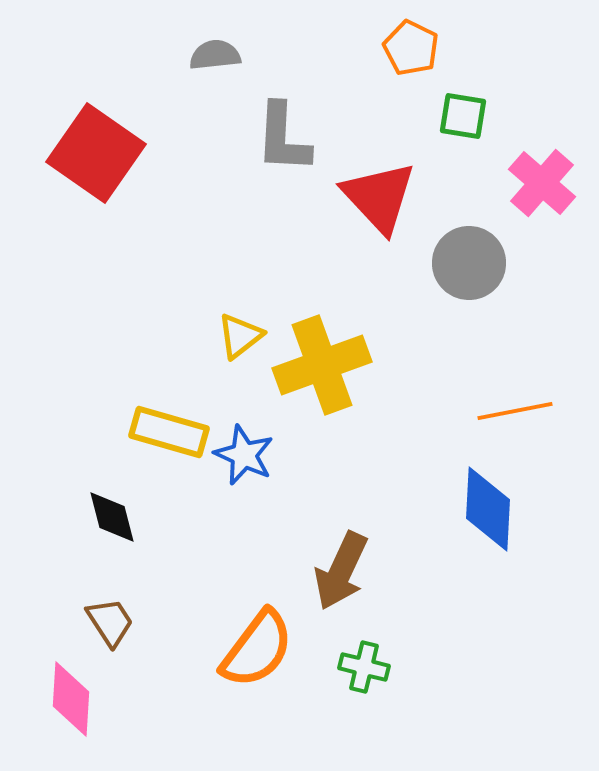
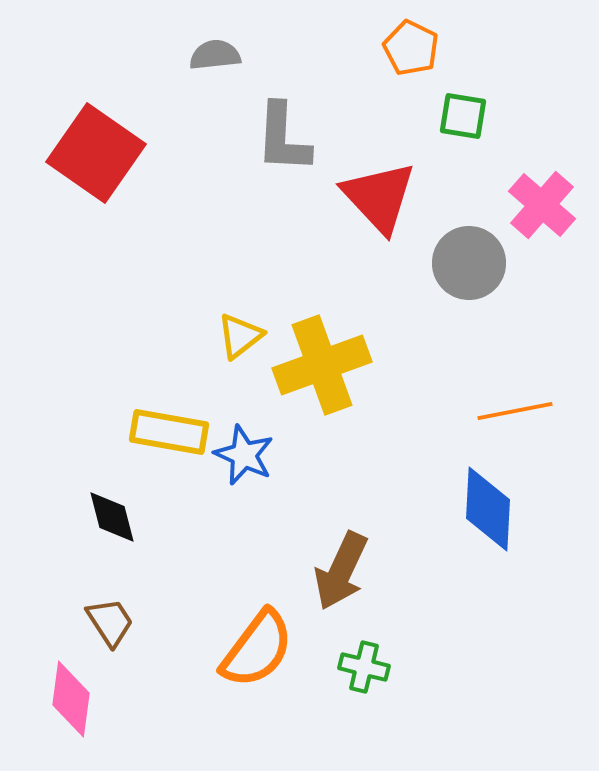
pink cross: moved 22 px down
yellow rectangle: rotated 6 degrees counterclockwise
pink diamond: rotated 4 degrees clockwise
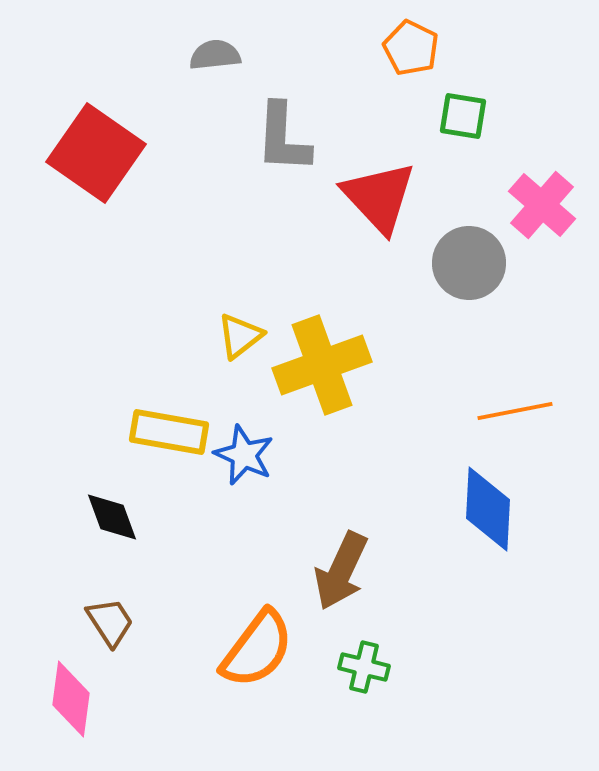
black diamond: rotated 6 degrees counterclockwise
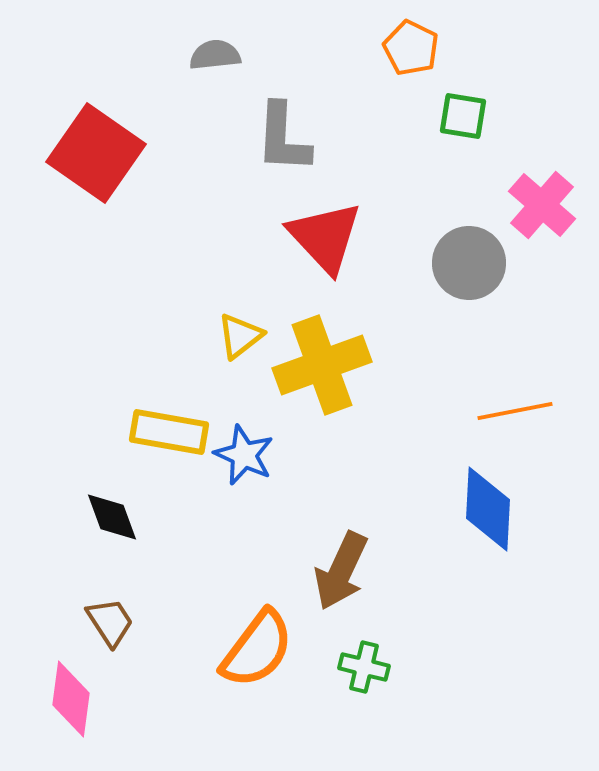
red triangle: moved 54 px left, 40 px down
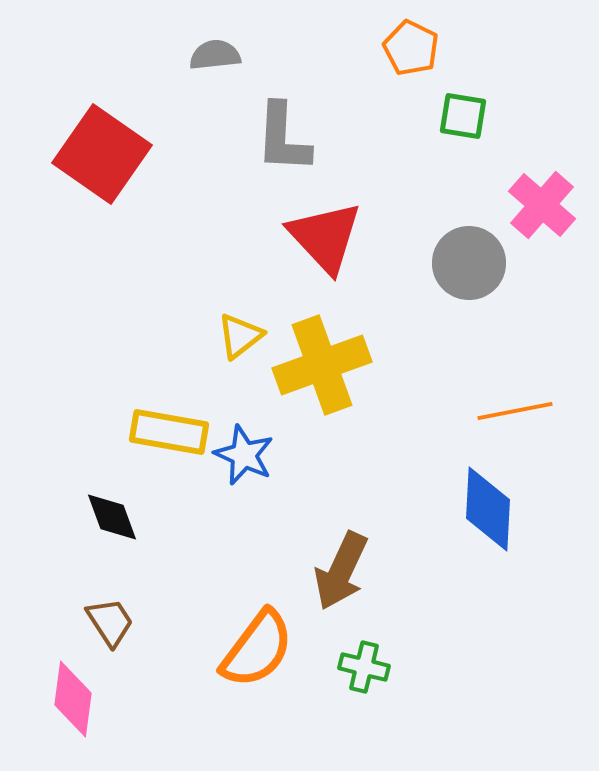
red square: moved 6 px right, 1 px down
pink diamond: moved 2 px right
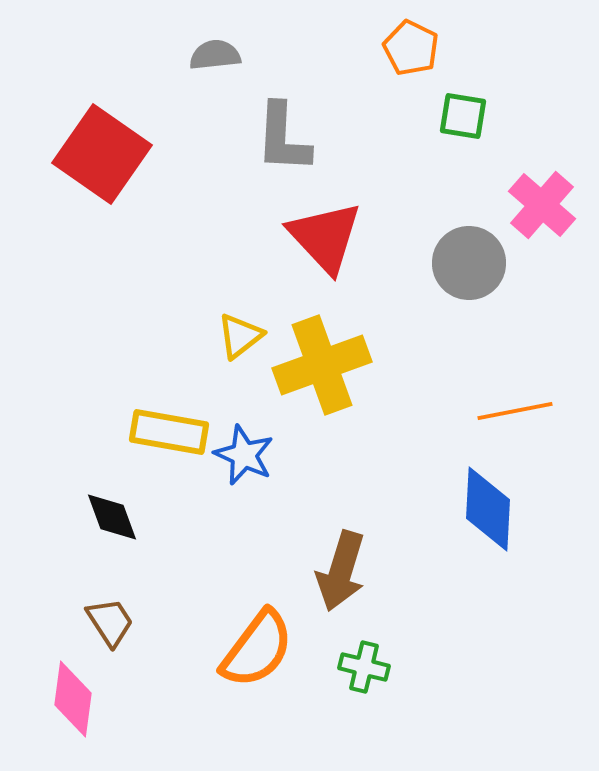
brown arrow: rotated 8 degrees counterclockwise
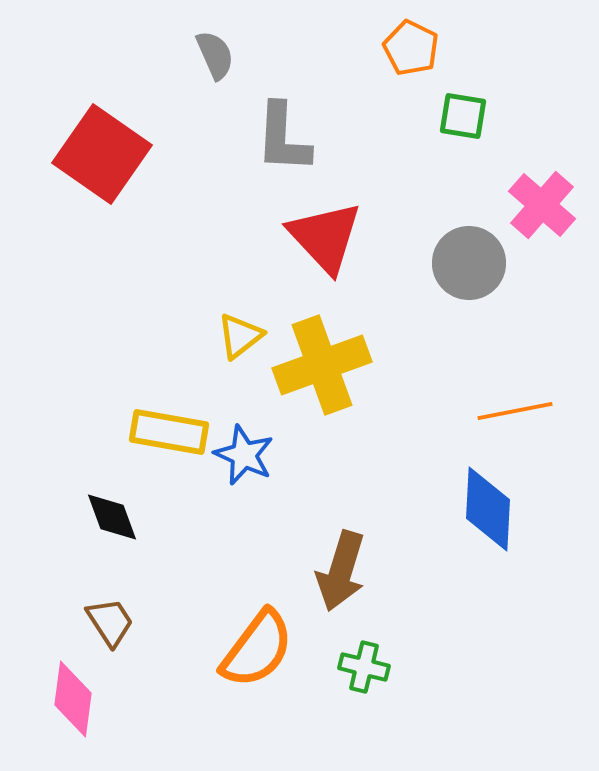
gray semicircle: rotated 72 degrees clockwise
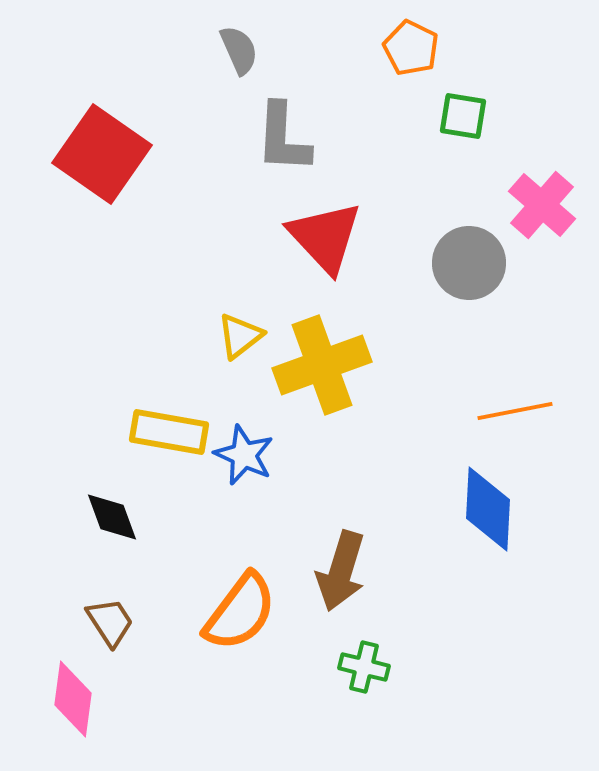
gray semicircle: moved 24 px right, 5 px up
orange semicircle: moved 17 px left, 37 px up
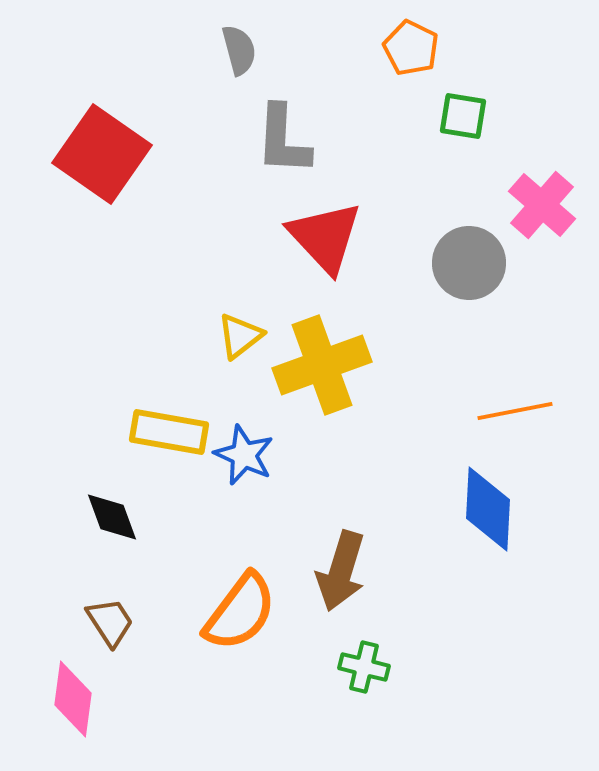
gray semicircle: rotated 9 degrees clockwise
gray L-shape: moved 2 px down
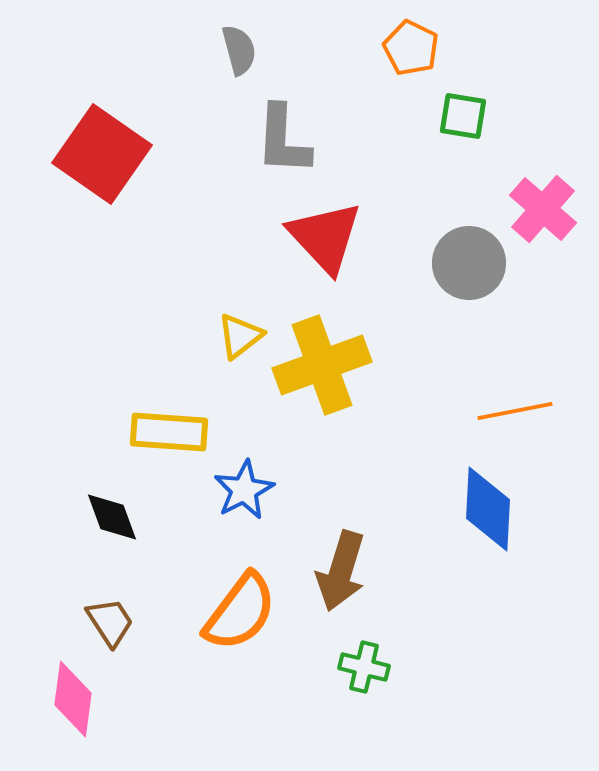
pink cross: moved 1 px right, 4 px down
yellow rectangle: rotated 6 degrees counterclockwise
blue star: moved 35 px down; rotated 20 degrees clockwise
